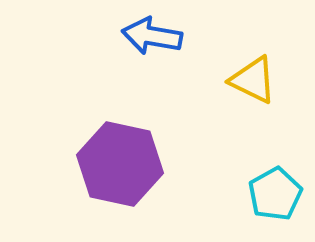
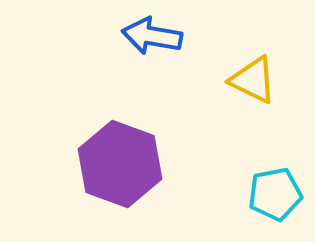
purple hexagon: rotated 8 degrees clockwise
cyan pentagon: rotated 18 degrees clockwise
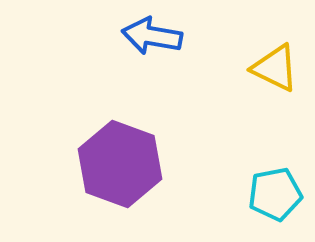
yellow triangle: moved 22 px right, 12 px up
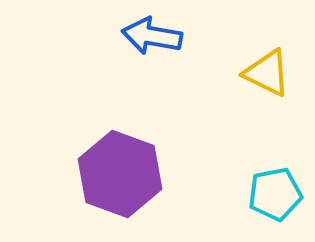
yellow triangle: moved 8 px left, 5 px down
purple hexagon: moved 10 px down
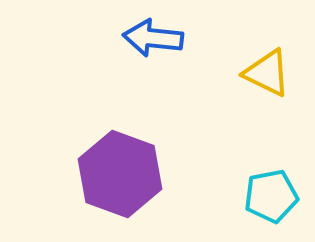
blue arrow: moved 1 px right, 2 px down; rotated 4 degrees counterclockwise
cyan pentagon: moved 4 px left, 2 px down
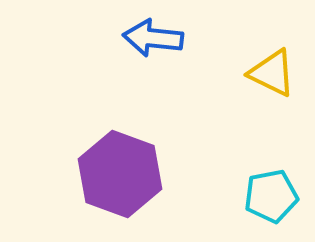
yellow triangle: moved 5 px right
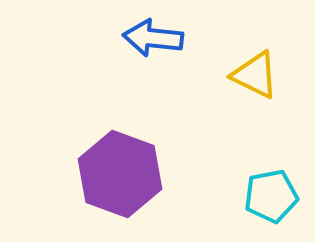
yellow triangle: moved 17 px left, 2 px down
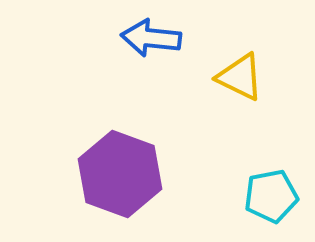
blue arrow: moved 2 px left
yellow triangle: moved 15 px left, 2 px down
